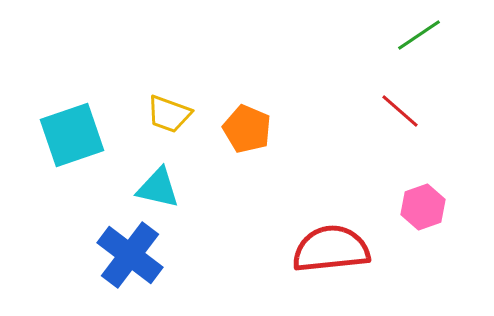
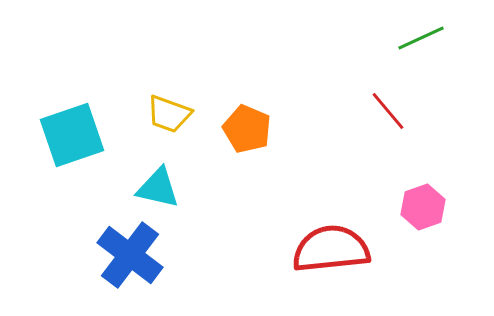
green line: moved 2 px right, 3 px down; rotated 9 degrees clockwise
red line: moved 12 px left; rotated 9 degrees clockwise
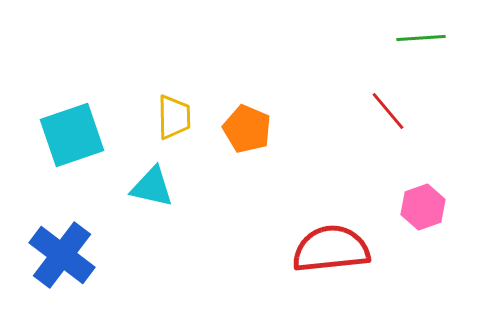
green line: rotated 21 degrees clockwise
yellow trapezoid: moved 5 px right, 3 px down; rotated 111 degrees counterclockwise
cyan triangle: moved 6 px left, 1 px up
blue cross: moved 68 px left
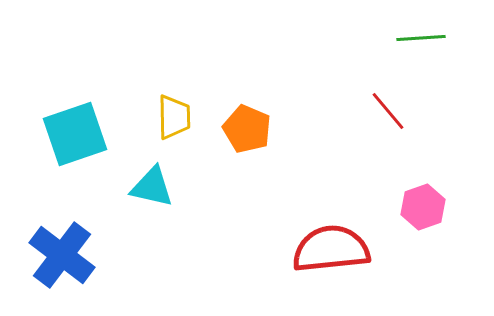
cyan square: moved 3 px right, 1 px up
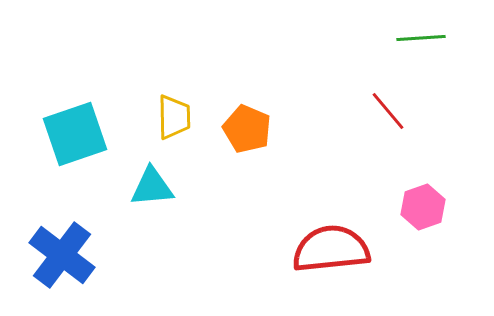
cyan triangle: rotated 18 degrees counterclockwise
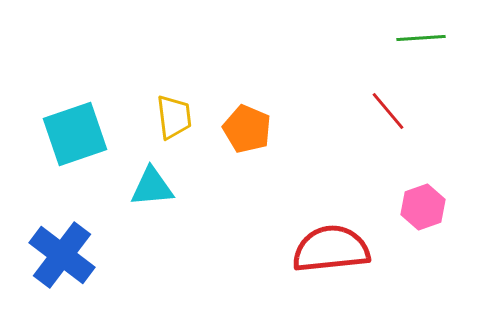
yellow trapezoid: rotated 6 degrees counterclockwise
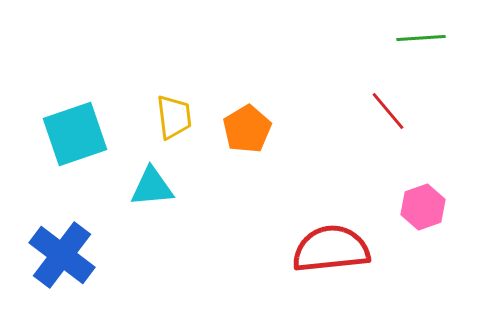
orange pentagon: rotated 18 degrees clockwise
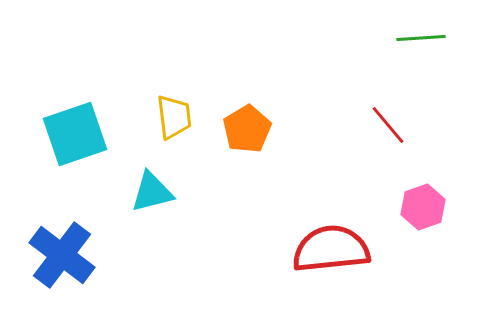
red line: moved 14 px down
cyan triangle: moved 5 px down; rotated 9 degrees counterclockwise
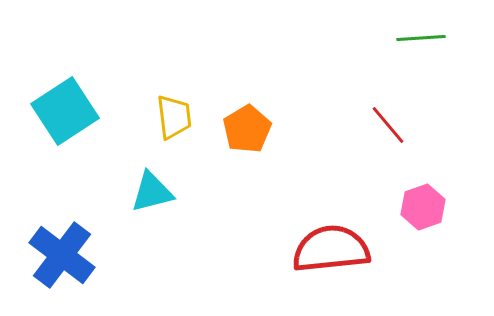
cyan square: moved 10 px left, 23 px up; rotated 14 degrees counterclockwise
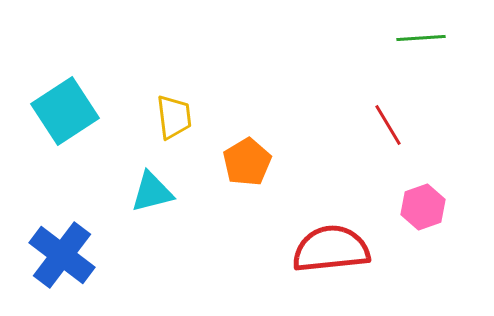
red line: rotated 9 degrees clockwise
orange pentagon: moved 33 px down
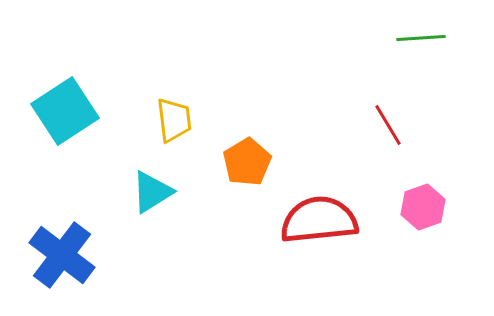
yellow trapezoid: moved 3 px down
cyan triangle: rotated 18 degrees counterclockwise
red semicircle: moved 12 px left, 29 px up
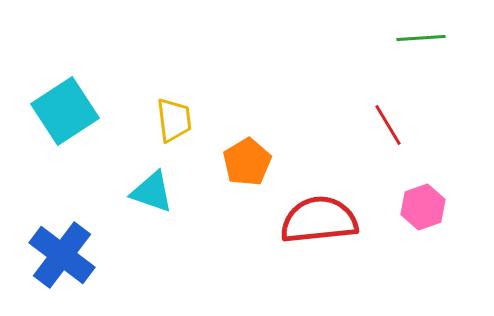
cyan triangle: rotated 51 degrees clockwise
